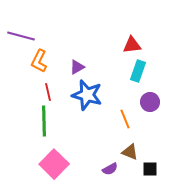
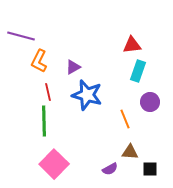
purple triangle: moved 4 px left
brown triangle: rotated 18 degrees counterclockwise
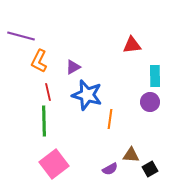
cyan rectangle: moved 17 px right, 5 px down; rotated 20 degrees counterclockwise
orange line: moved 15 px left; rotated 30 degrees clockwise
brown triangle: moved 1 px right, 3 px down
pink square: rotated 8 degrees clockwise
black square: rotated 28 degrees counterclockwise
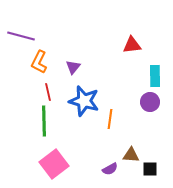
orange L-shape: moved 1 px down
purple triangle: rotated 21 degrees counterclockwise
blue star: moved 3 px left, 6 px down
black square: rotated 28 degrees clockwise
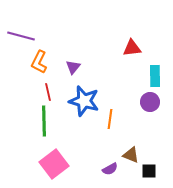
red triangle: moved 3 px down
brown triangle: rotated 18 degrees clockwise
black square: moved 1 px left, 2 px down
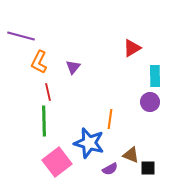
red triangle: rotated 24 degrees counterclockwise
blue star: moved 5 px right, 42 px down
pink square: moved 3 px right, 2 px up
black square: moved 1 px left, 3 px up
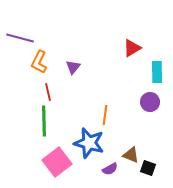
purple line: moved 1 px left, 2 px down
cyan rectangle: moved 2 px right, 4 px up
orange line: moved 5 px left, 4 px up
black square: rotated 21 degrees clockwise
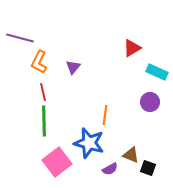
cyan rectangle: rotated 65 degrees counterclockwise
red line: moved 5 px left
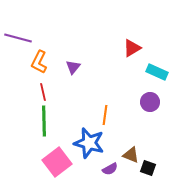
purple line: moved 2 px left
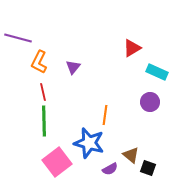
brown triangle: rotated 18 degrees clockwise
